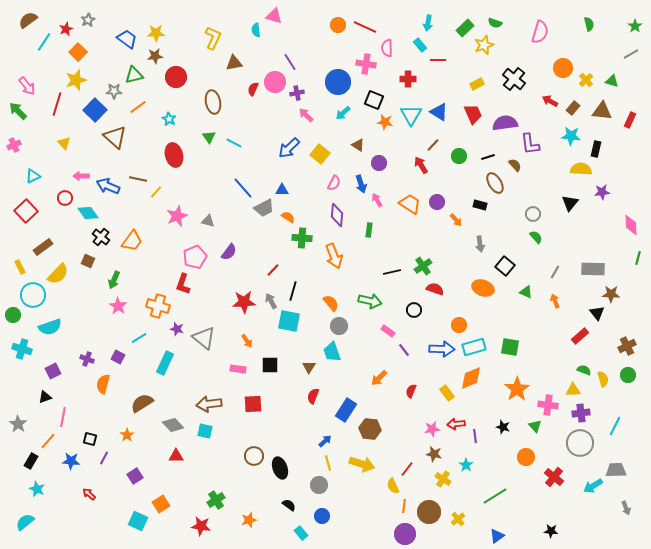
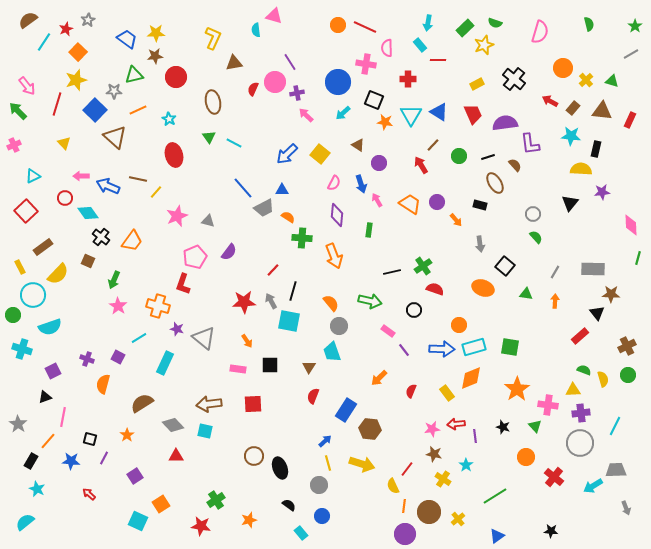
orange line at (138, 107): moved 3 px down; rotated 12 degrees clockwise
blue arrow at (289, 148): moved 2 px left, 6 px down
green triangle at (526, 292): moved 2 px down; rotated 16 degrees counterclockwise
orange arrow at (555, 301): rotated 24 degrees clockwise
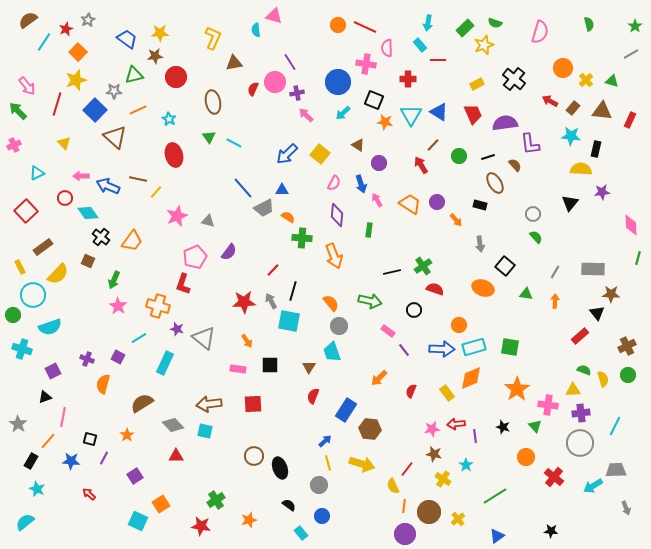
yellow star at (156, 33): moved 4 px right
cyan triangle at (33, 176): moved 4 px right, 3 px up
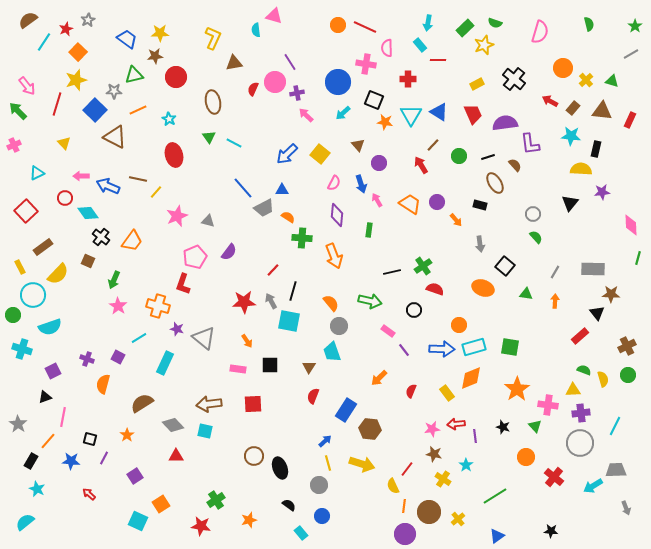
brown triangle at (115, 137): rotated 15 degrees counterclockwise
brown triangle at (358, 145): rotated 16 degrees clockwise
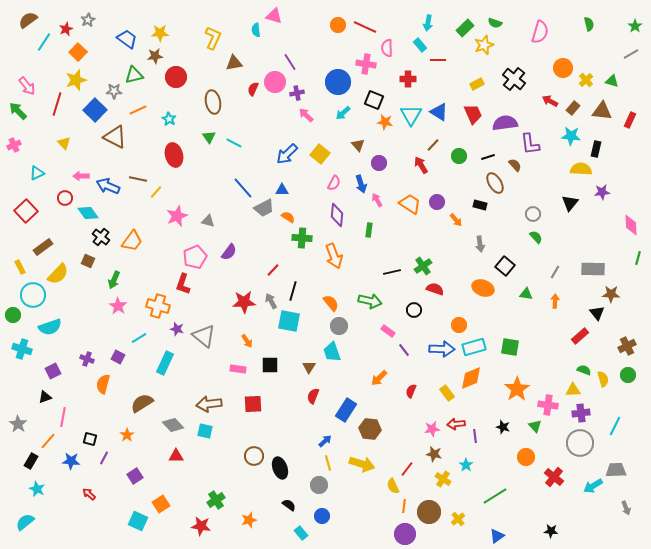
gray triangle at (204, 338): moved 2 px up
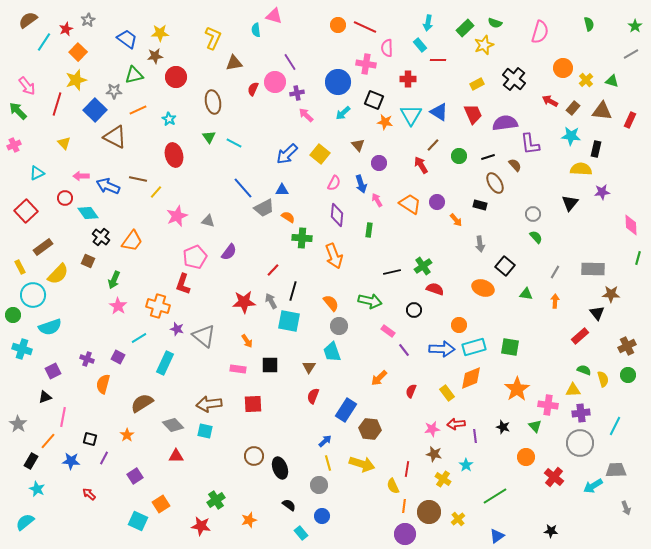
red line at (407, 469): rotated 28 degrees counterclockwise
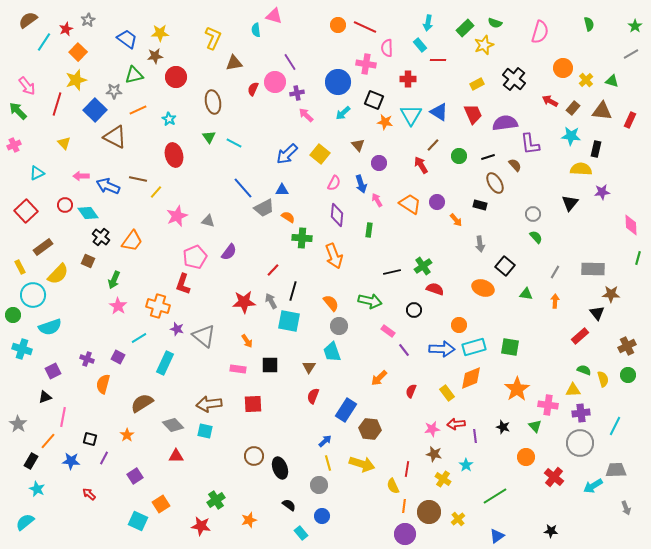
red circle at (65, 198): moved 7 px down
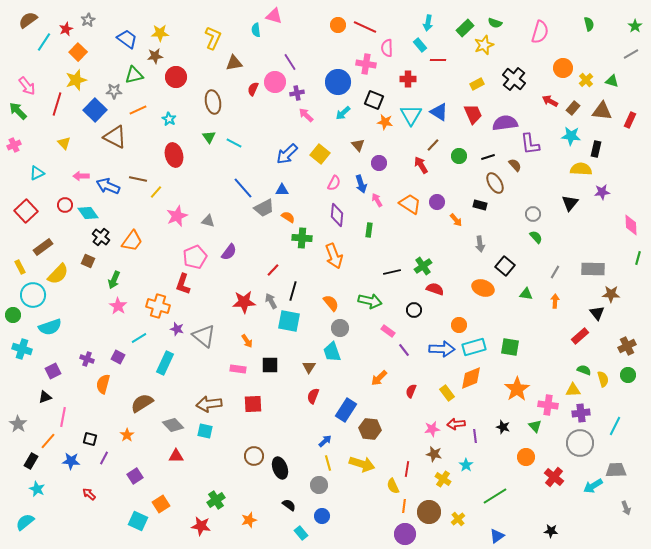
gray circle at (339, 326): moved 1 px right, 2 px down
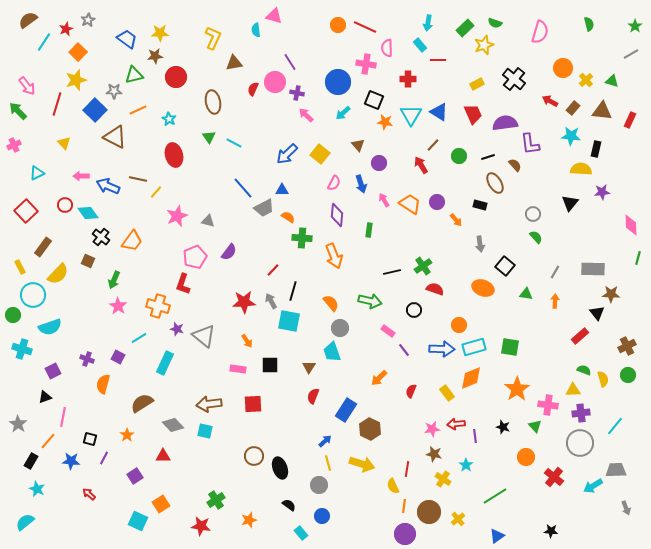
purple cross at (297, 93): rotated 24 degrees clockwise
pink arrow at (377, 200): moved 7 px right
brown rectangle at (43, 247): rotated 18 degrees counterclockwise
cyan line at (615, 426): rotated 12 degrees clockwise
brown hexagon at (370, 429): rotated 20 degrees clockwise
red triangle at (176, 456): moved 13 px left
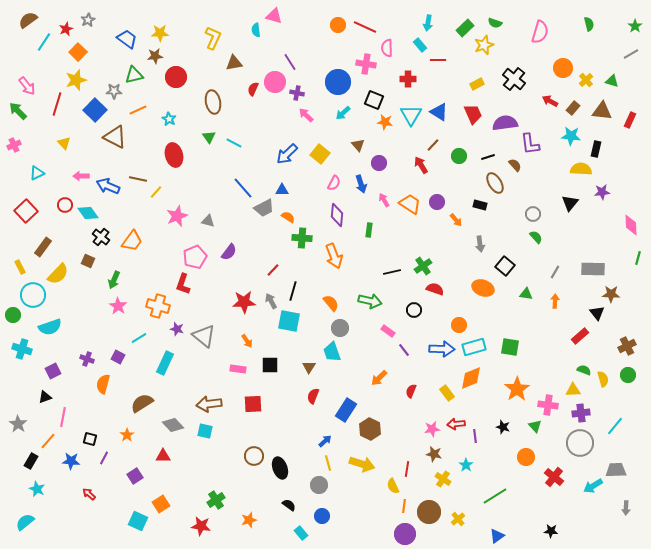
gray arrow at (626, 508): rotated 24 degrees clockwise
